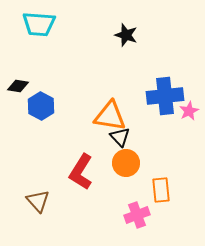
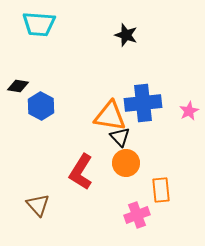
blue cross: moved 22 px left, 7 px down
brown triangle: moved 4 px down
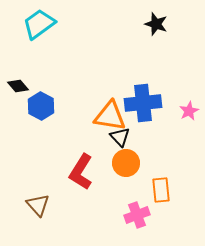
cyan trapezoid: rotated 140 degrees clockwise
black star: moved 30 px right, 11 px up
black diamond: rotated 40 degrees clockwise
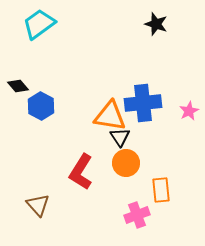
black triangle: rotated 10 degrees clockwise
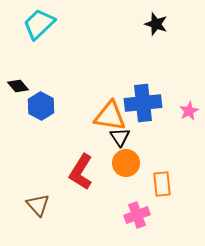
cyan trapezoid: rotated 8 degrees counterclockwise
orange rectangle: moved 1 px right, 6 px up
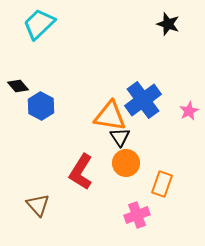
black star: moved 12 px right
blue cross: moved 3 px up; rotated 30 degrees counterclockwise
orange rectangle: rotated 25 degrees clockwise
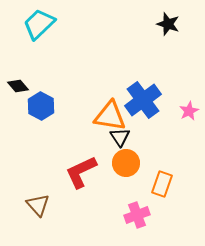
red L-shape: rotated 33 degrees clockwise
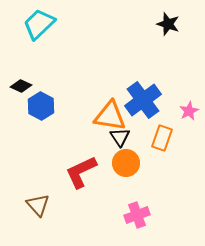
black diamond: moved 3 px right; rotated 25 degrees counterclockwise
orange rectangle: moved 46 px up
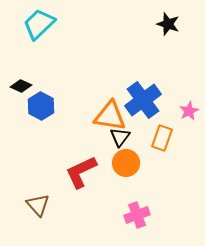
black triangle: rotated 10 degrees clockwise
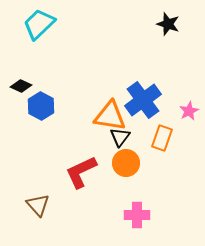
pink cross: rotated 20 degrees clockwise
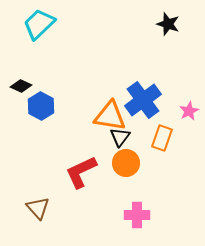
brown triangle: moved 3 px down
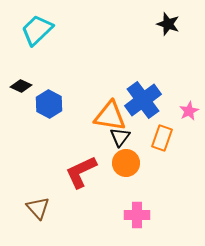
cyan trapezoid: moved 2 px left, 6 px down
blue hexagon: moved 8 px right, 2 px up
